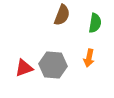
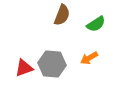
green semicircle: moved 1 px right, 1 px down; rotated 48 degrees clockwise
orange arrow: rotated 48 degrees clockwise
gray hexagon: moved 1 px left, 1 px up
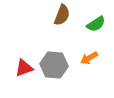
gray hexagon: moved 2 px right, 1 px down
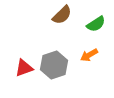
brown semicircle: rotated 25 degrees clockwise
orange arrow: moved 3 px up
gray hexagon: rotated 24 degrees counterclockwise
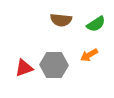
brown semicircle: moved 1 px left, 5 px down; rotated 50 degrees clockwise
gray hexagon: rotated 20 degrees clockwise
